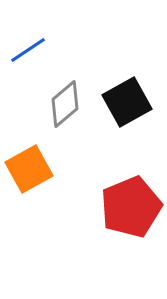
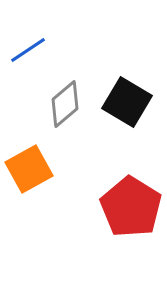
black square: rotated 30 degrees counterclockwise
red pentagon: rotated 18 degrees counterclockwise
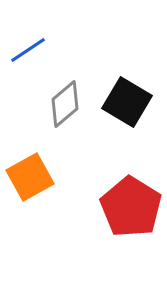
orange square: moved 1 px right, 8 px down
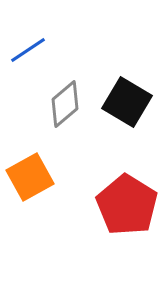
red pentagon: moved 4 px left, 2 px up
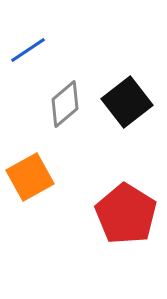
black square: rotated 21 degrees clockwise
red pentagon: moved 1 px left, 9 px down
